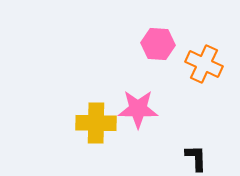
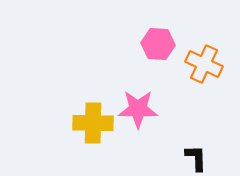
yellow cross: moved 3 px left
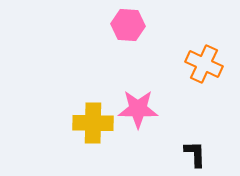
pink hexagon: moved 30 px left, 19 px up
black L-shape: moved 1 px left, 4 px up
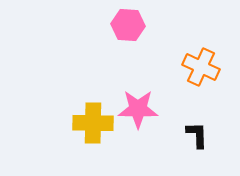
orange cross: moved 3 px left, 3 px down
black L-shape: moved 2 px right, 19 px up
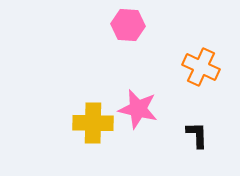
pink star: rotated 12 degrees clockwise
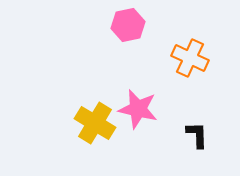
pink hexagon: rotated 16 degrees counterclockwise
orange cross: moved 11 px left, 9 px up
yellow cross: moved 2 px right; rotated 30 degrees clockwise
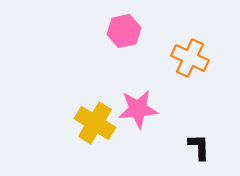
pink hexagon: moved 4 px left, 6 px down
pink star: rotated 18 degrees counterclockwise
black L-shape: moved 2 px right, 12 px down
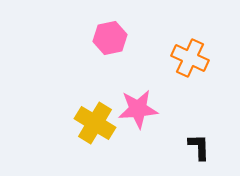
pink hexagon: moved 14 px left, 7 px down
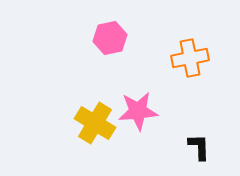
orange cross: rotated 36 degrees counterclockwise
pink star: moved 2 px down
